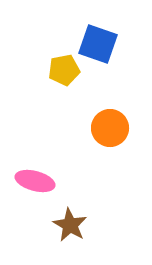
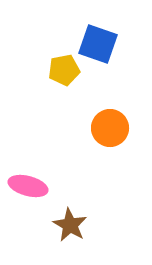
pink ellipse: moved 7 px left, 5 px down
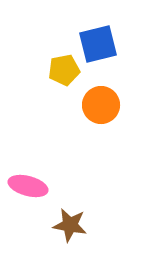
blue square: rotated 33 degrees counterclockwise
orange circle: moved 9 px left, 23 px up
brown star: rotated 20 degrees counterclockwise
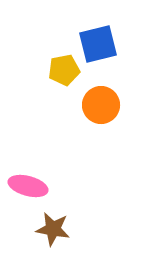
brown star: moved 17 px left, 4 px down
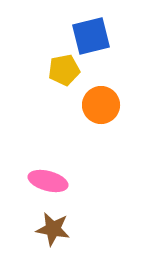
blue square: moved 7 px left, 8 px up
pink ellipse: moved 20 px right, 5 px up
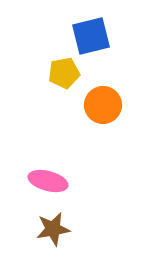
yellow pentagon: moved 3 px down
orange circle: moved 2 px right
brown star: rotated 20 degrees counterclockwise
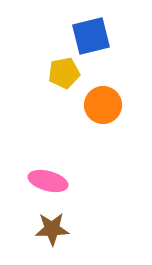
brown star: moved 1 px left; rotated 8 degrees clockwise
